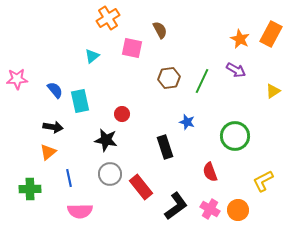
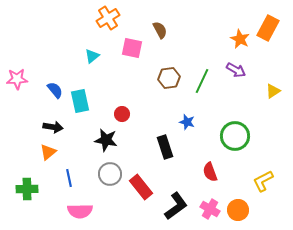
orange rectangle: moved 3 px left, 6 px up
green cross: moved 3 px left
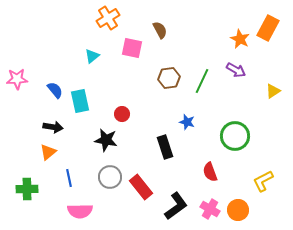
gray circle: moved 3 px down
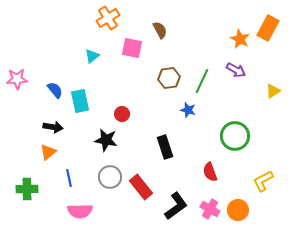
blue star: moved 1 px right, 12 px up
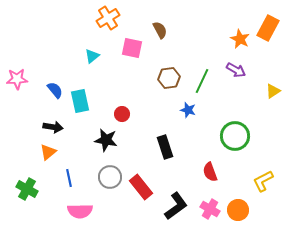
green cross: rotated 30 degrees clockwise
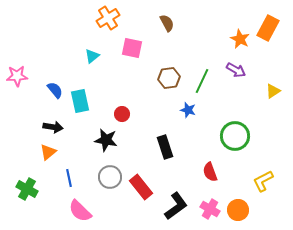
brown semicircle: moved 7 px right, 7 px up
pink star: moved 3 px up
pink semicircle: rotated 45 degrees clockwise
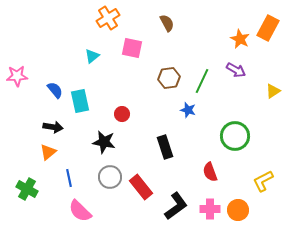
black star: moved 2 px left, 2 px down
pink cross: rotated 30 degrees counterclockwise
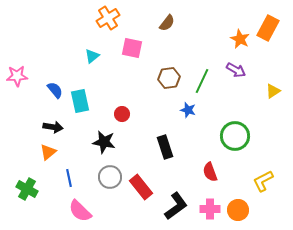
brown semicircle: rotated 66 degrees clockwise
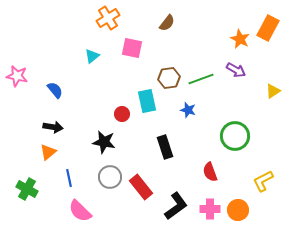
pink star: rotated 15 degrees clockwise
green line: moved 1 px left, 2 px up; rotated 45 degrees clockwise
cyan rectangle: moved 67 px right
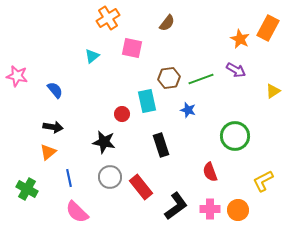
black rectangle: moved 4 px left, 2 px up
pink semicircle: moved 3 px left, 1 px down
